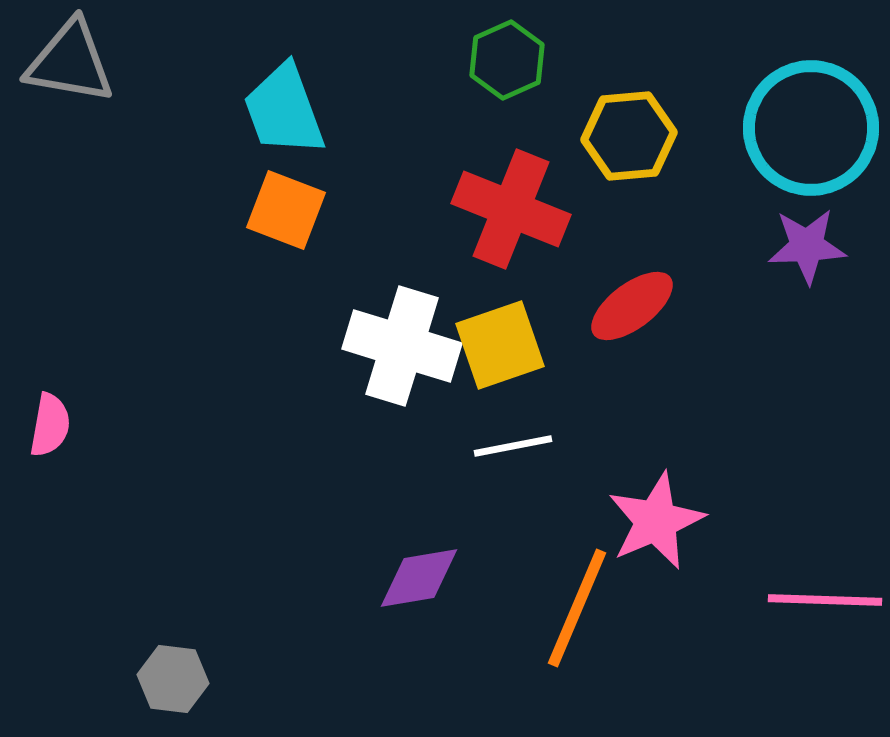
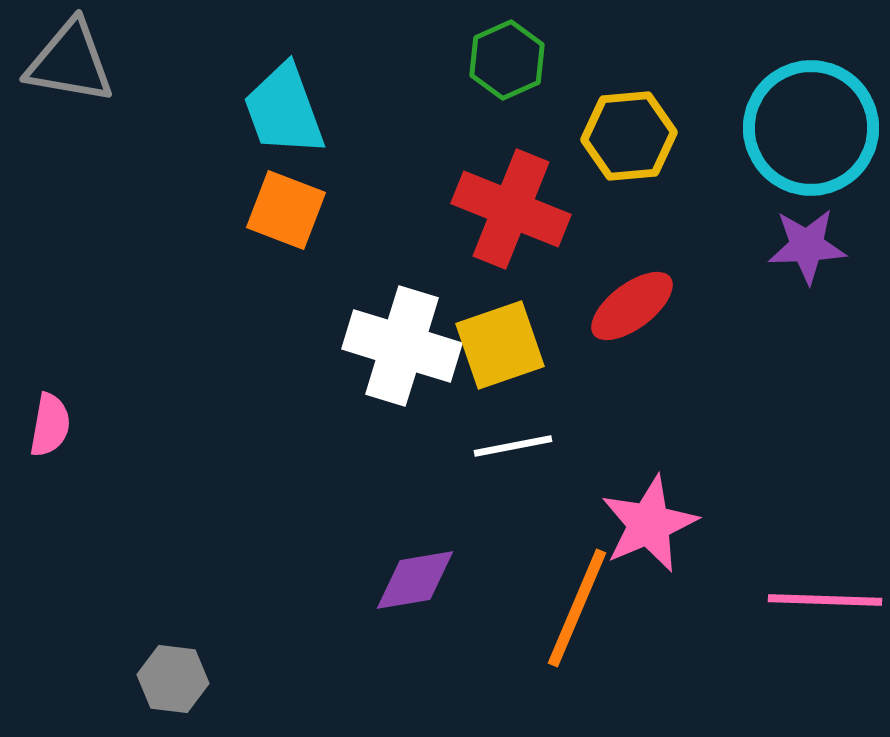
pink star: moved 7 px left, 3 px down
purple diamond: moved 4 px left, 2 px down
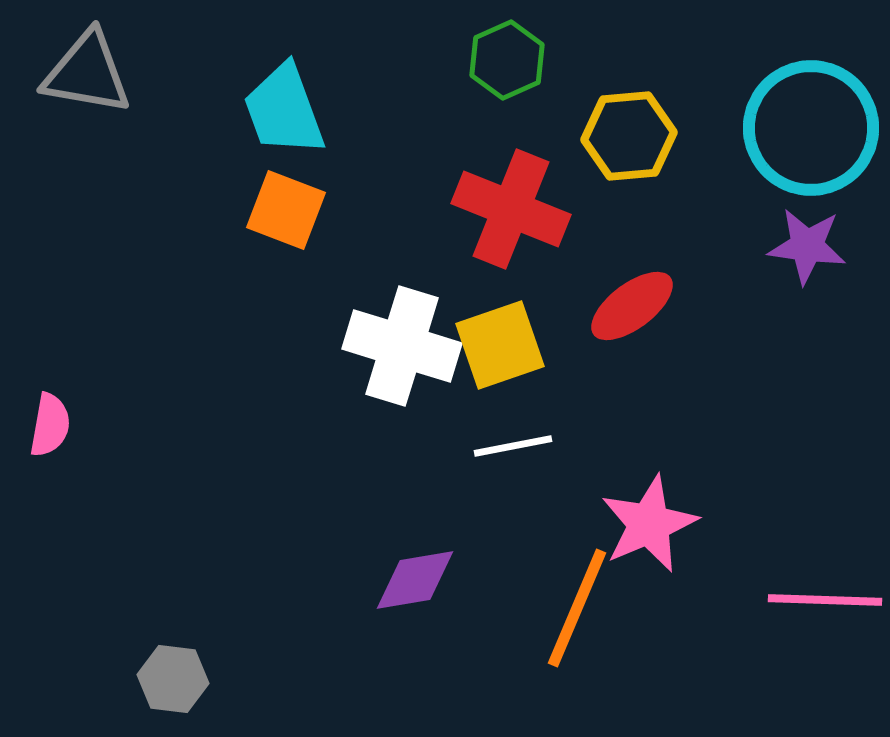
gray triangle: moved 17 px right, 11 px down
purple star: rotated 10 degrees clockwise
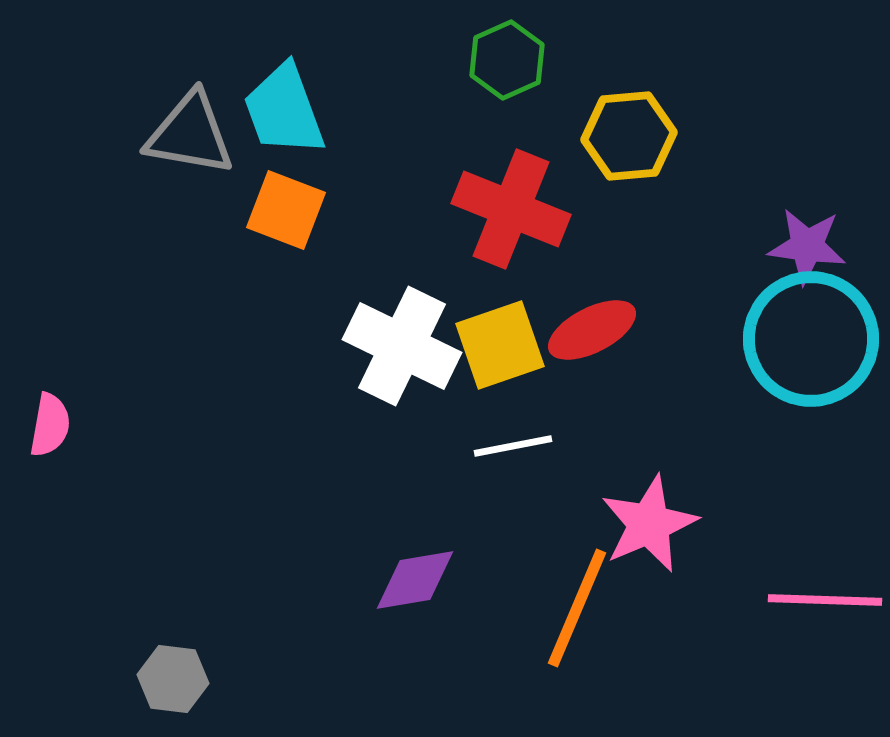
gray triangle: moved 103 px right, 61 px down
cyan circle: moved 211 px down
red ellipse: moved 40 px left, 24 px down; rotated 10 degrees clockwise
white cross: rotated 9 degrees clockwise
